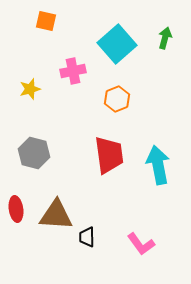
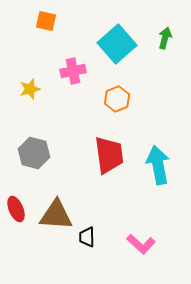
red ellipse: rotated 15 degrees counterclockwise
pink L-shape: rotated 12 degrees counterclockwise
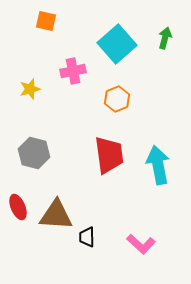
red ellipse: moved 2 px right, 2 px up
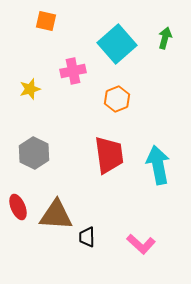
gray hexagon: rotated 12 degrees clockwise
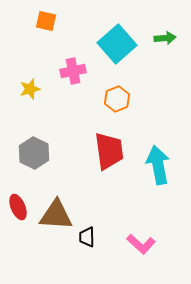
green arrow: rotated 70 degrees clockwise
red trapezoid: moved 4 px up
